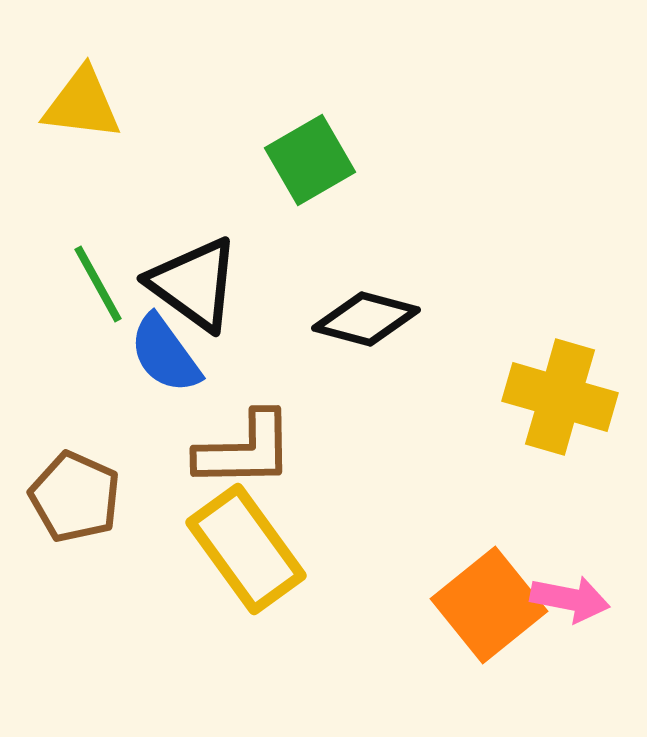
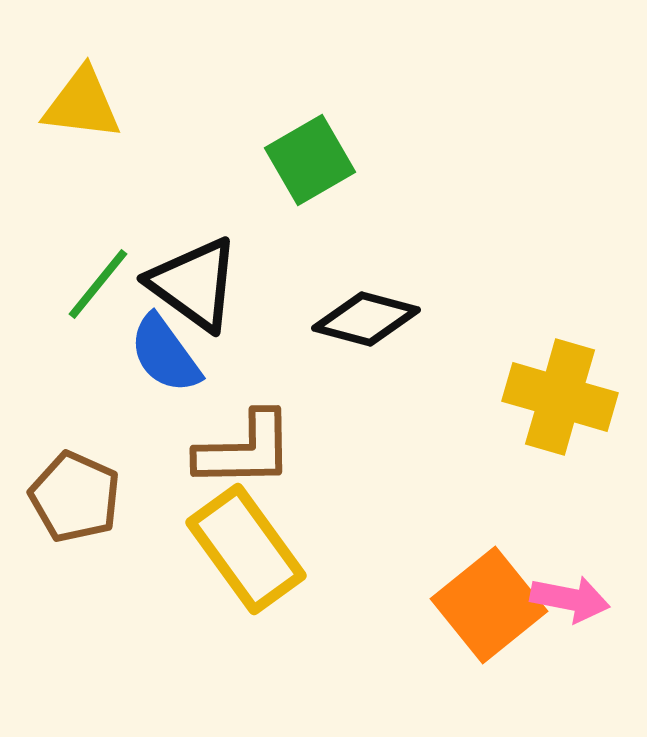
green line: rotated 68 degrees clockwise
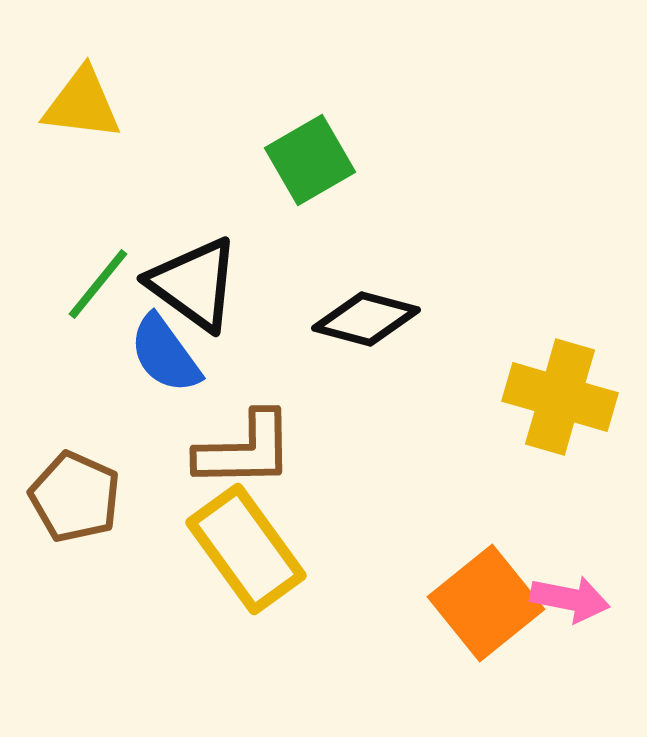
orange square: moved 3 px left, 2 px up
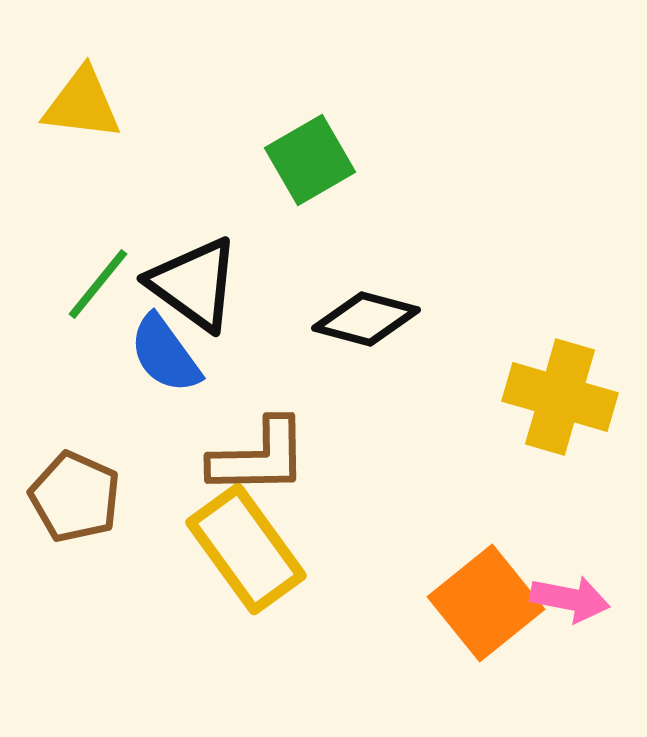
brown L-shape: moved 14 px right, 7 px down
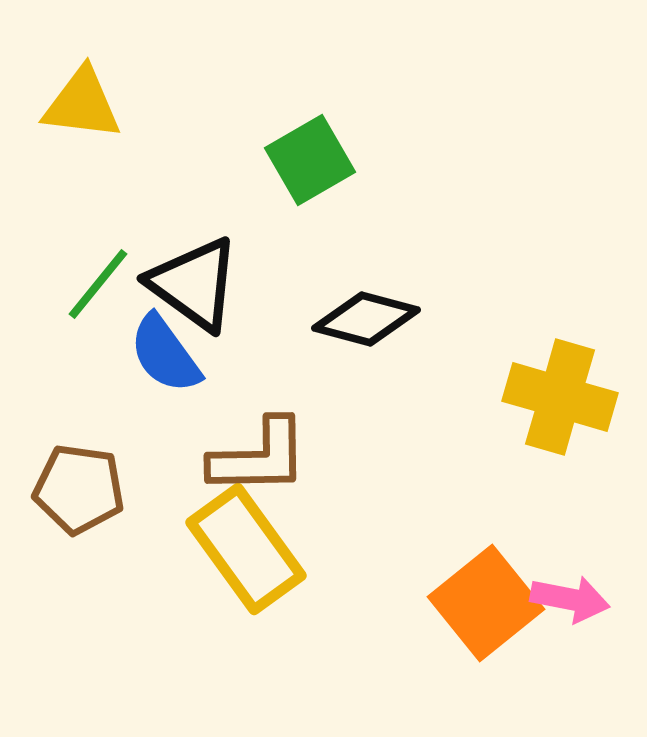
brown pentagon: moved 4 px right, 8 px up; rotated 16 degrees counterclockwise
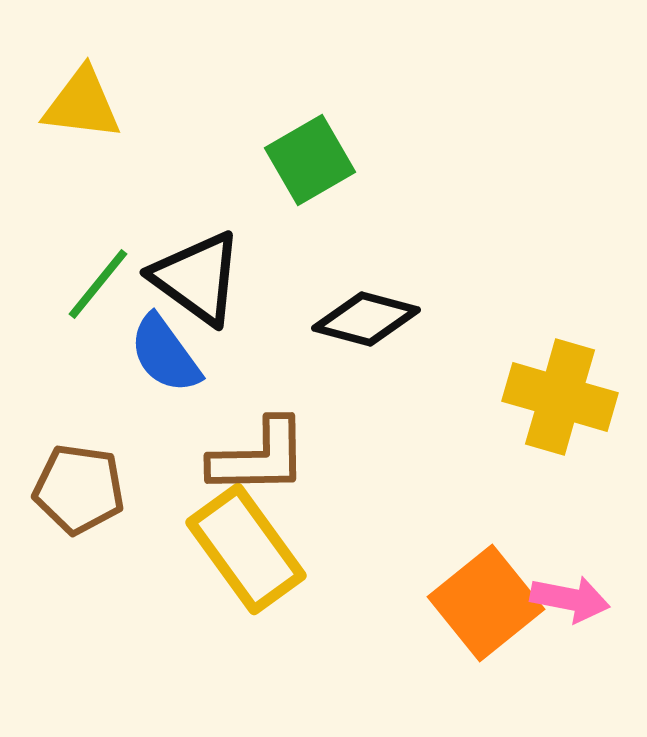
black triangle: moved 3 px right, 6 px up
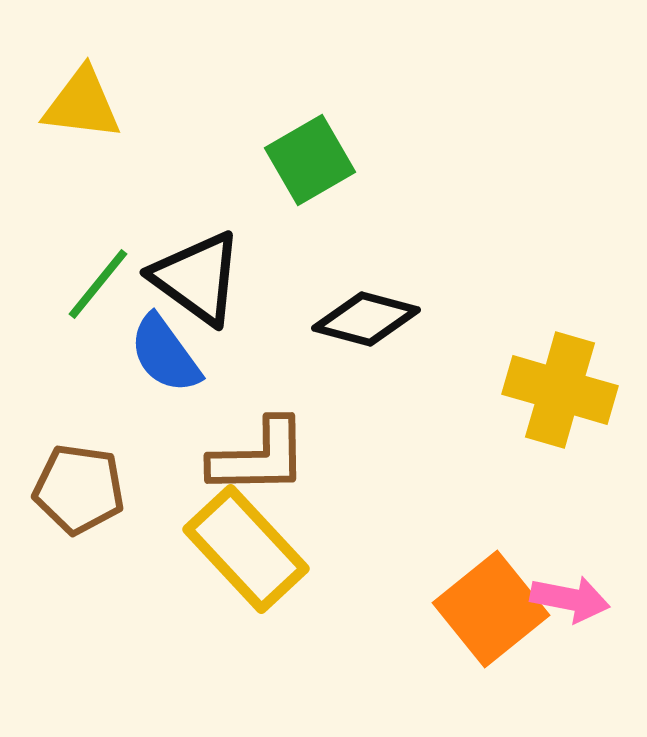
yellow cross: moved 7 px up
yellow rectangle: rotated 7 degrees counterclockwise
orange square: moved 5 px right, 6 px down
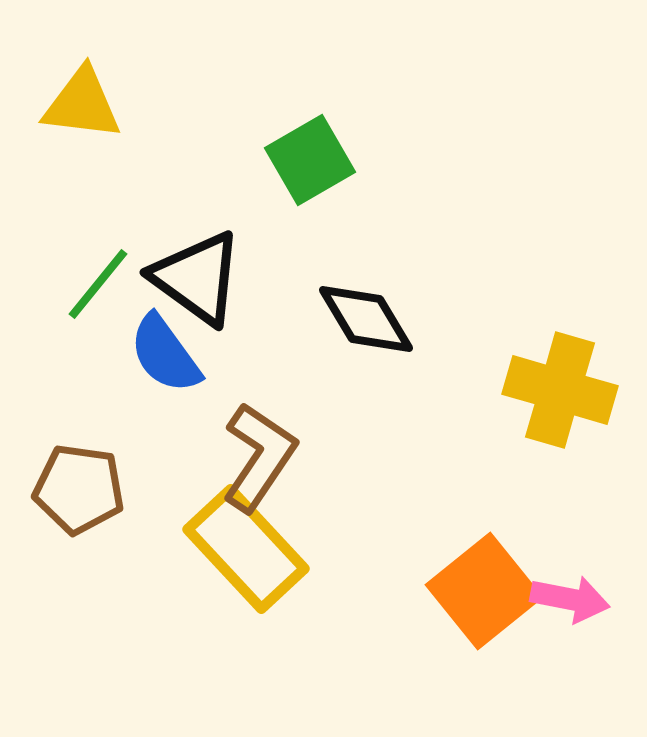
black diamond: rotated 44 degrees clockwise
brown L-shape: rotated 55 degrees counterclockwise
orange square: moved 7 px left, 18 px up
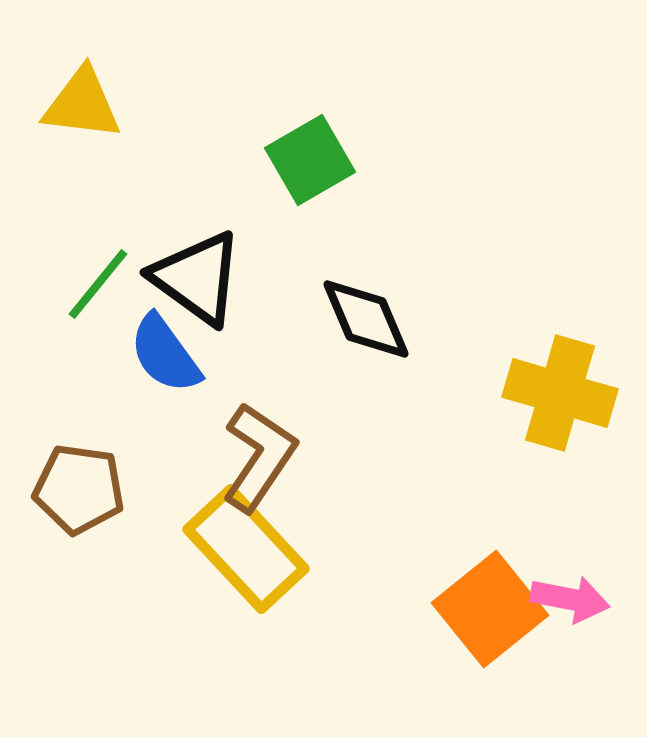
black diamond: rotated 8 degrees clockwise
yellow cross: moved 3 px down
orange square: moved 6 px right, 18 px down
